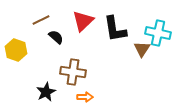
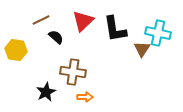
yellow hexagon: rotated 10 degrees counterclockwise
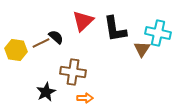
brown line: moved 23 px down
orange arrow: moved 1 px down
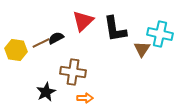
cyan cross: moved 2 px right, 1 px down
black semicircle: moved 1 px down; rotated 70 degrees counterclockwise
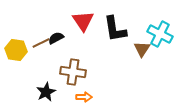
red triangle: rotated 20 degrees counterclockwise
cyan cross: rotated 15 degrees clockwise
orange arrow: moved 1 px left, 1 px up
